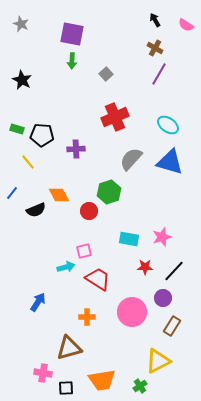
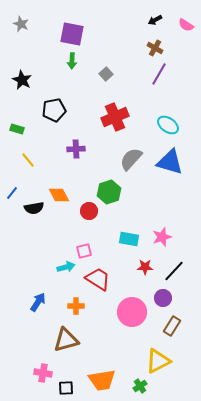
black arrow: rotated 88 degrees counterclockwise
black pentagon: moved 12 px right, 25 px up; rotated 15 degrees counterclockwise
yellow line: moved 2 px up
black semicircle: moved 2 px left, 2 px up; rotated 12 degrees clockwise
orange cross: moved 11 px left, 11 px up
brown triangle: moved 3 px left, 8 px up
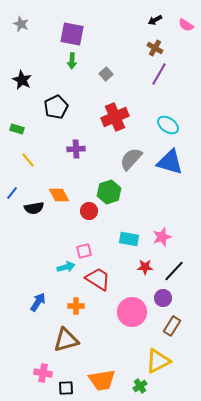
black pentagon: moved 2 px right, 3 px up; rotated 15 degrees counterclockwise
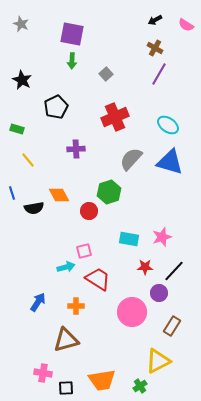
blue line: rotated 56 degrees counterclockwise
purple circle: moved 4 px left, 5 px up
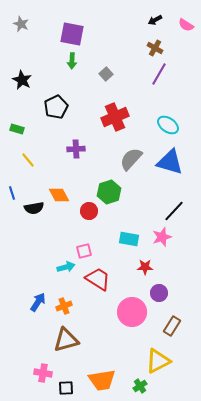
black line: moved 60 px up
orange cross: moved 12 px left; rotated 21 degrees counterclockwise
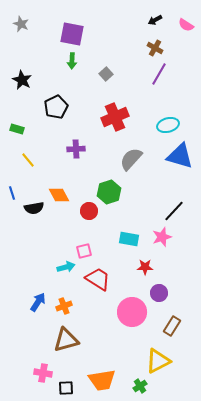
cyan ellipse: rotated 50 degrees counterclockwise
blue triangle: moved 10 px right, 6 px up
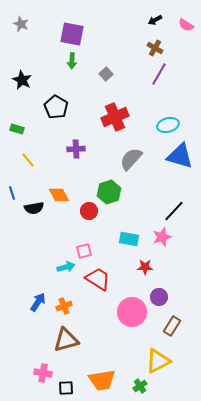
black pentagon: rotated 15 degrees counterclockwise
purple circle: moved 4 px down
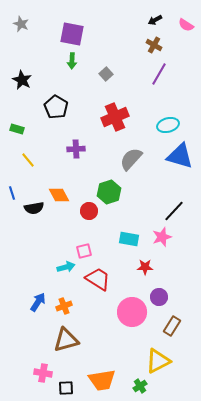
brown cross: moved 1 px left, 3 px up
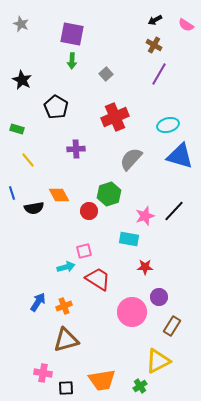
green hexagon: moved 2 px down
pink star: moved 17 px left, 21 px up
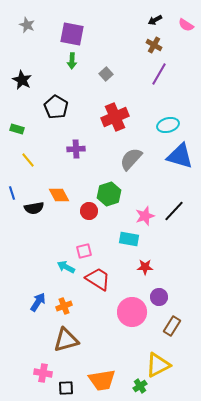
gray star: moved 6 px right, 1 px down
cyan arrow: rotated 138 degrees counterclockwise
yellow triangle: moved 4 px down
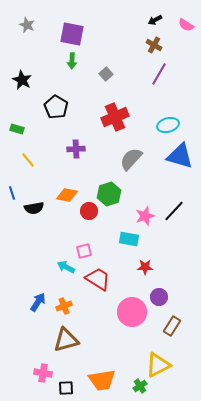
orange diamond: moved 8 px right; rotated 50 degrees counterclockwise
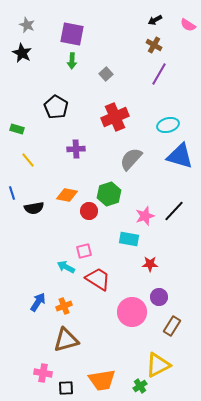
pink semicircle: moved 2 px right
black star: moved 27 px up
red star: moved 5 px right, 3 px up
